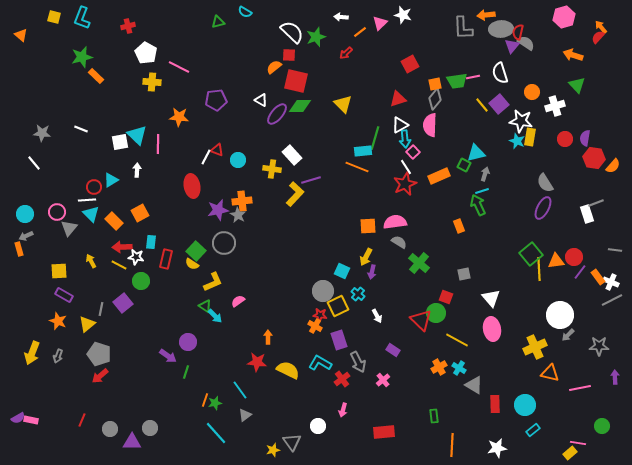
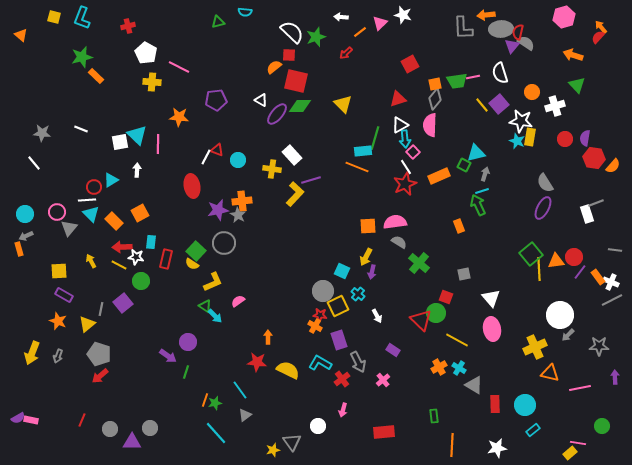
cyan semicircle at (245, 12): rotated 24 degrees counterclockwise
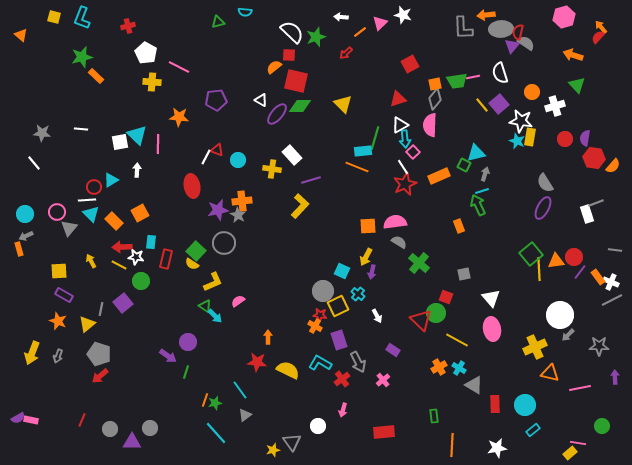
white line at (81, 129): rotated 16 degrees counterclockwise
white line at (406, 167): moved 3 px left
yellow L-shape at (295, 194): moved 5 px right, 12 px down
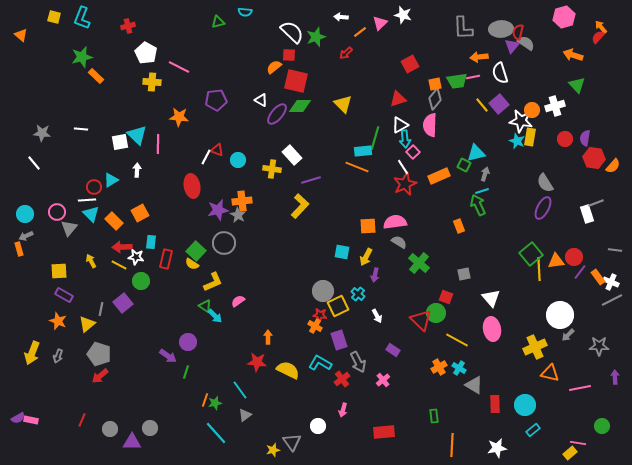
orange arrow at (486, 15): moved 7 px left, 42 px down
orange circle at (532, 92): moved 18 px down
cyan square at (342, 271): moved 19 px up; rotated 14 degrees counterclockwise
purple arrow at (372, 272): moved 3 px right, 3 px down
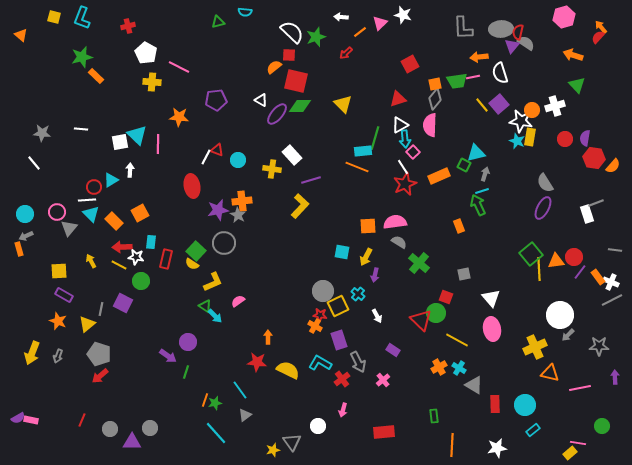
white arrow at (137, 170): moved 7 px left
purple square at (123, 303): rotated 24 degrees counterclockwise
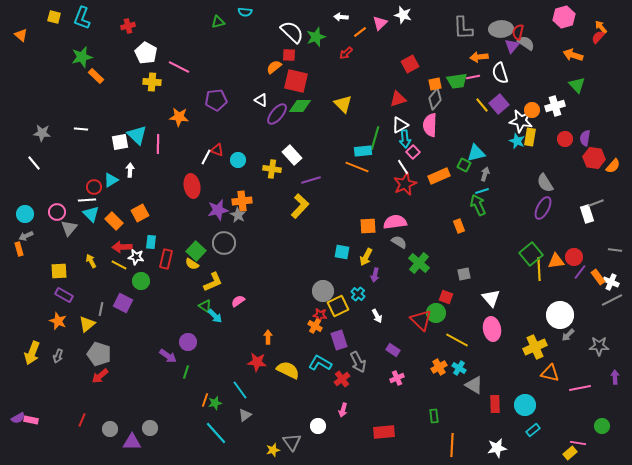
pink cross at (383, 380): moved 14 px right, 2 px up; rotated 16 degrees clockwise
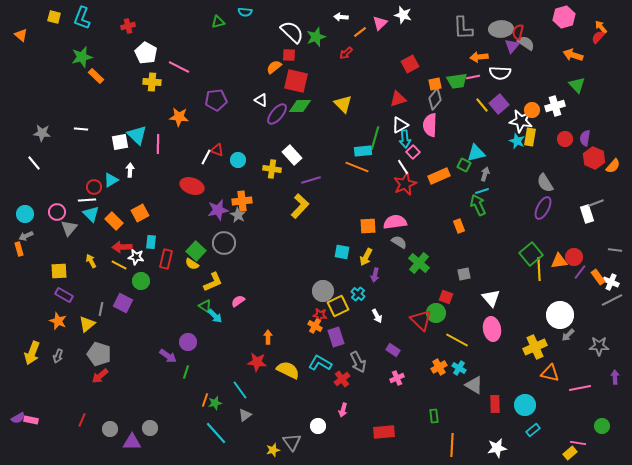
white semicircle at (500, 73): rotated 70 degrees counterclockwise
red hexagon at (594, 158): rotated 15 degrees clockwise
red ellipse at (192, 186): rotated 60 degrees counterclockwise
orange triangle at (556, 261): moved 3 px right
purple rectangle at (339, 340): moved 3 px left, 3 px up
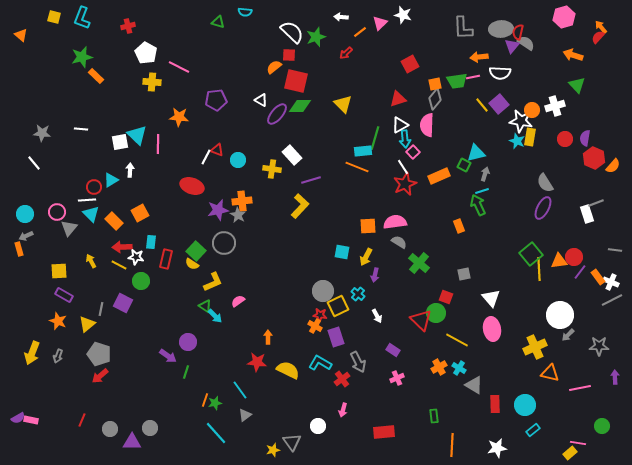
green triangle at (218, 22): rotated 32 degrees clockwise
pink semicircle at (430, 125): moved 3 px left
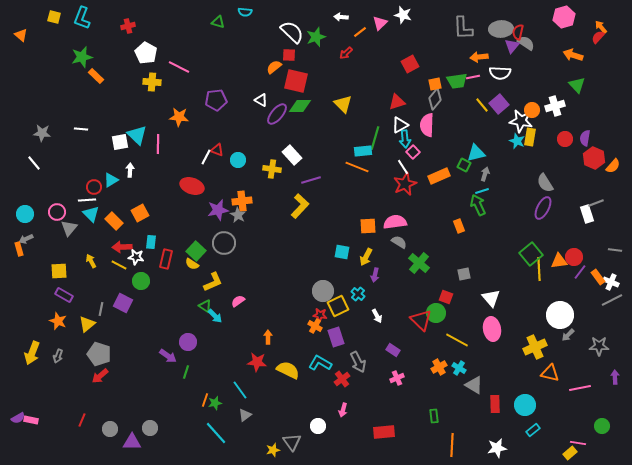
red triangle at (398, 99): moved 1 px left, 3 px down
gray arrow at (26, 236): moved 3 px down
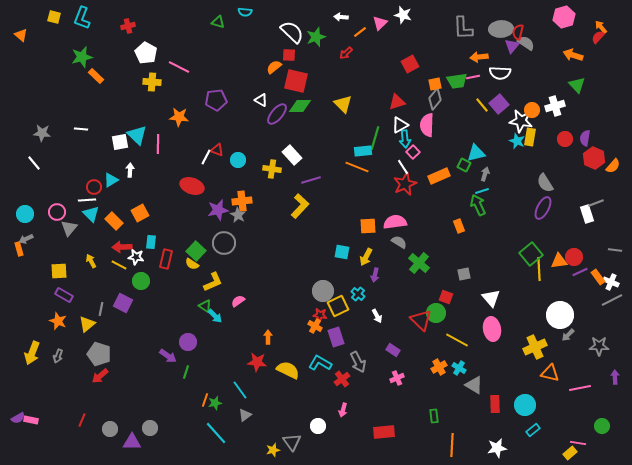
purple line at (580, 272): rotated 28 degrees clockwise
